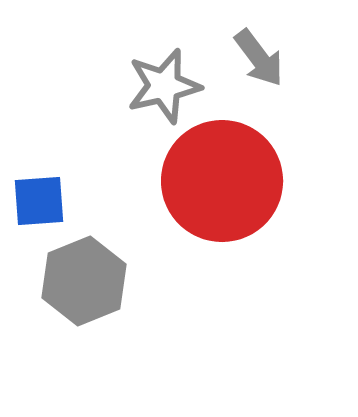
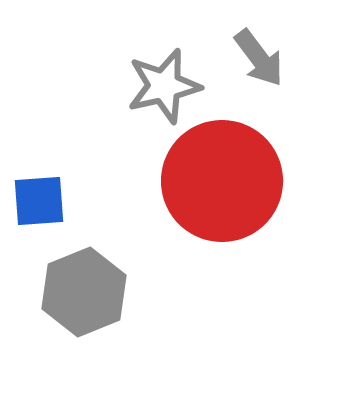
gray hexagon: moved 11 px down
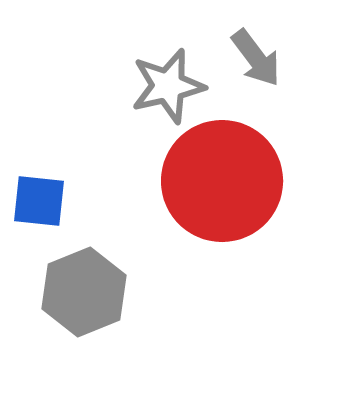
gray arrow: moved 3 px left
gray star: moved 4 px right
blue square: rotated 10 degrees clockwise
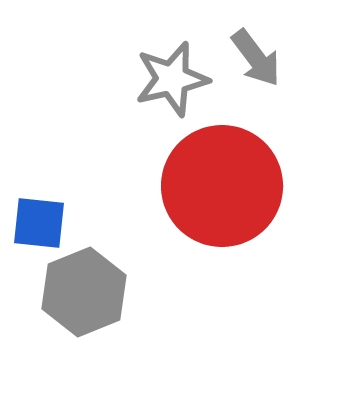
gray star: moved 4 px right, 7 px up
red circle: moved 5 px down
blue square: moved 22 px down
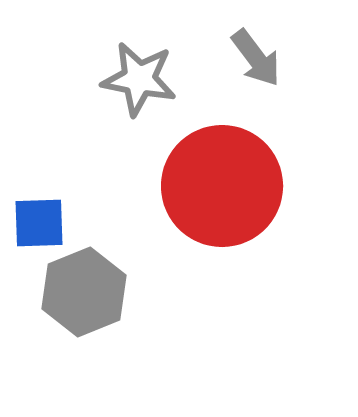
gray star: moved 33 px left; rotated 24 degrees clockwise
blue square: rotated 8 degrees counterclockwise
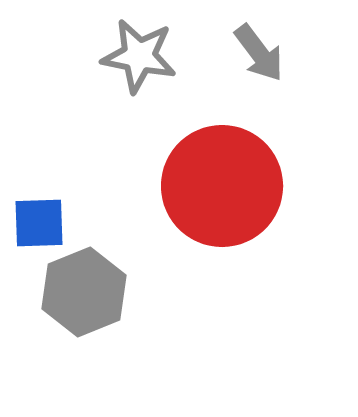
gray arrow: moved 3 px right, 5 px up
gray star: moved 23 px up
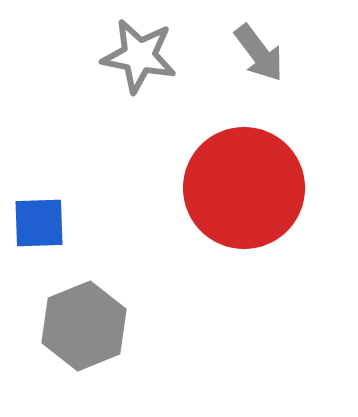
red circle: moved 22 px right, 2 px down
gray hexagon: moved 34 px down
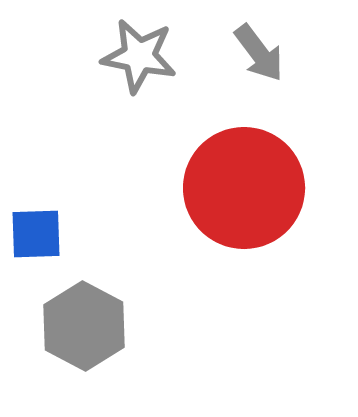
blue square: moved 3 px left, 11 px down
gray hexagon: rotated 10 degrees counterclockwise
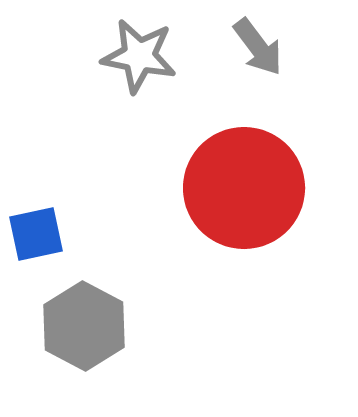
gray arrow: moved 1 px left, 6 px up
blue square: rotated 10 degrees counterclockwise
